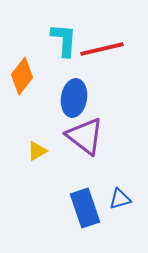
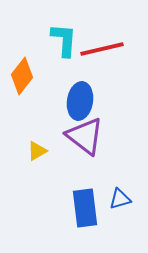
blue ellipse: moved 6 px right, 3 px down
blue rectangle: rotated 12 degrees clockwise
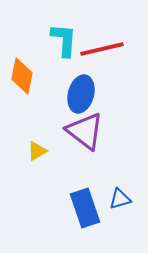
orange diamond: rotated 27 degrees counterclockwise
blue ellipse: moved 1 px right, 7 px up; rotated 6 degrees clockwise
purple triangle: moved 5 px up
blue rectangle: rotated 12 degrees counterclockwise
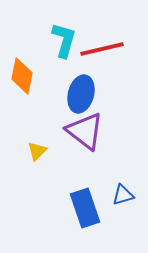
cyan L-shape: rotated 12 degrees clockwise
yellow triangle: rotated 15 degrees counterclockwise
blue triangle: moved 3 px right, 4 px up
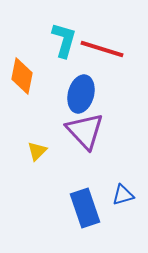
red line: rotated 30 degrees clockwise
purple triangle: rotated 9 degrees clockwise
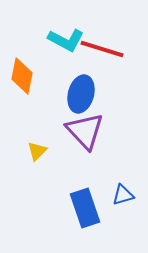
cyan L-shape: moved 2 px right; rotated 102 degrees clockwise
